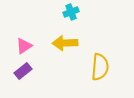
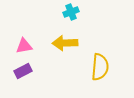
pink triangle: rotated 24 degrees clockwise
purple rectangle: rotated 12 degrees clockwise
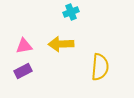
yellow arrow: moved 4 px left, 1 px down
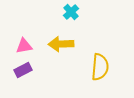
cyan cross: rotated 21 degrees counterclockwise
purple rectangle: moved 1 px up
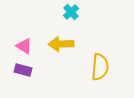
pink triangle: rotated 42 degrees clockwise
purple rectangle: rotated 42 degrees clockwise
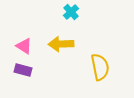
yellow semicircle: rotated 16 degrees counterclockwise
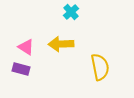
pink triangle: moved 2 px right, 1 px down
purple rectangle: moved 2 px left, 1 px up
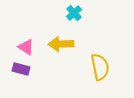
cyan cross: moved 3 px right, 1 px down
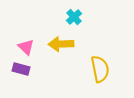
cyan cross: moved 4 px down
pink triangle: rotated 12 degrees clockwise
yellow semicircle: moved 2 px down
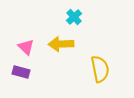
purple rectangle: moved 3 px down
